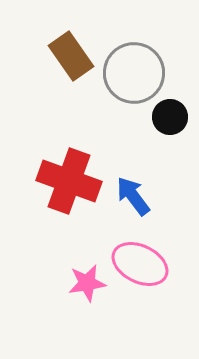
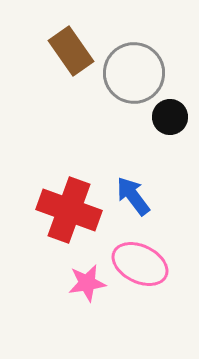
brown rectangle: moved 5 px up
red cross: moved 29 px down
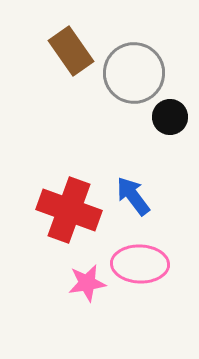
pink ellipse: rotated 24 degrees counterclockwise
